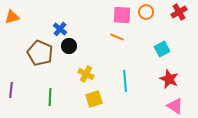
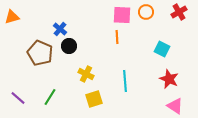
orange line: rotated 64 degrees clockwise
cyan square: rotated 35 degrees counterclockwise
purple line: moved 7 px right, 8 px down; rotated 56 degrees counterclockwise
green line: rotated 30 degrees clockwise
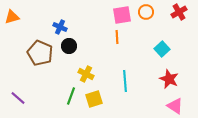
pink square: rotated 12 degrees counterclockwise
blue cross: moved 2 px up; rotated 16 degrees counterclockwise
cyan square: rotated 21 degrees clockwise
green line: moved 21 px right, 1 px up; rotated 12 degrees counterclockwise
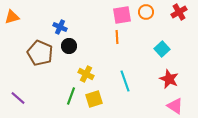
cyan line: rotated 15 degrees counterclockwise
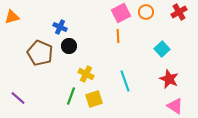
pink square: moved 1 px left, 2 px up; rotated 18 degrees counterclockwise
orange line: moved 1 px right, 1 px up
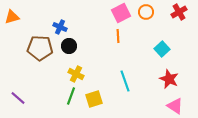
brown pentagon: moved 5 px up; rotated 20 degrees counterclockwise
yellow cross: moved 10 px left
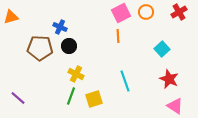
orange triangle: moved 1 px left
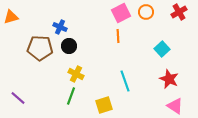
yellow square: moved 10 px right, 6 px down
